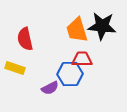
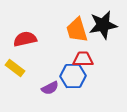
black star: moved 1 px right, 1 px up; rotated 16 degrees counterclockwise
red semicircle: rotated 90 degrees clockwise
red trapezoid: moved 1 px right
yellow rectangle: rotated 18 degrees clockwise
blue hexagon: moved 3 px right, 2 px down
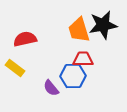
orange trapezoid: moved 2 px right
purple semicircle: moved 1 px right; rotated 78 degrees clockwise
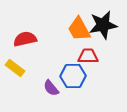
orange trapezoid: moved 1 px up; rotated 12 degrees counterclockwise
red trapezoid: moved 5 px right, 3 px up
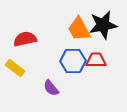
red trapezoid: moved 8 px right, 4 px down
blue hexagon: moved 15 px up
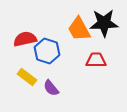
black star: moved 1 px right, 2 px up; rotated 8 degrees clockwise
blue hexagon: moved 26 px left, 10 px up; rotated 20 degrees clockwise
yellow rectangle: moved 12 px right, 9 px down
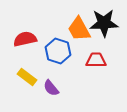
blue hexagon: moved 11 px right
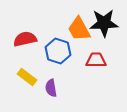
purple semicircle: rotated 30 degrees clockwise
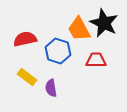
black star: rotated 28 degrees clockwise
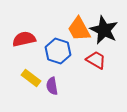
black star: moved 7 px down
red semicircle: moved 1 px left
red trapezoid: rotated 30 degrees clockwise
yellow rectangle: moved 4 px right, 1 px down
purple semicircle: moved 1 px right, 2 px up
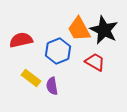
red semicircle: moved 3 px left, 1 px down
blue hexagon: rotated 20 degrees clockwise
red trapezoid: moved 1 px left, 2 px down
